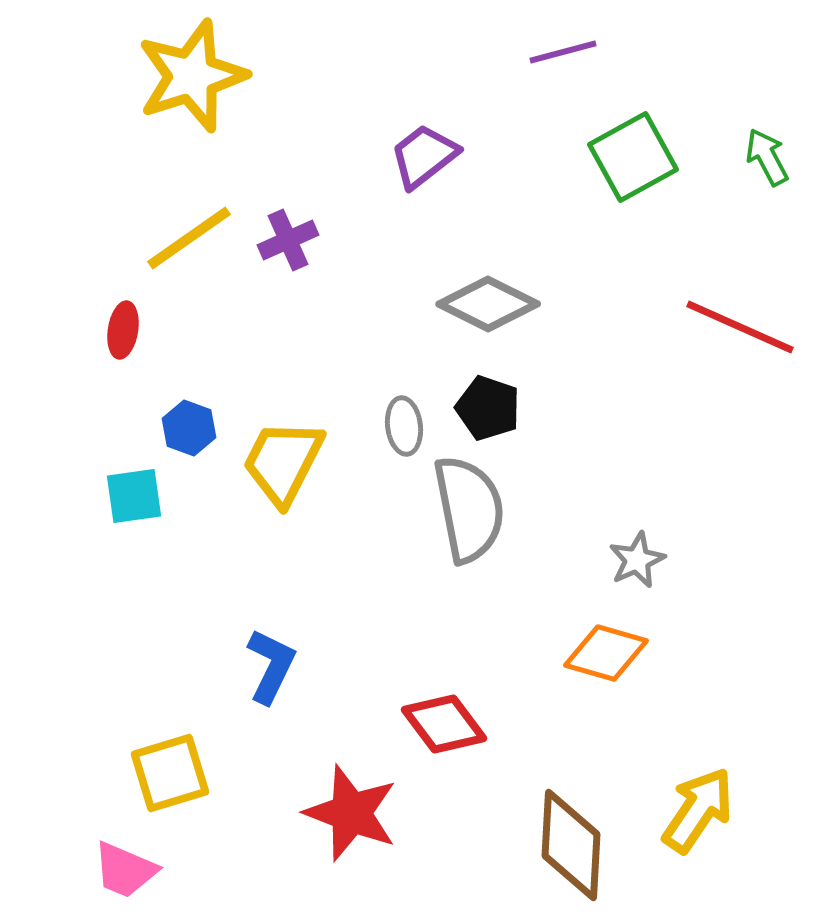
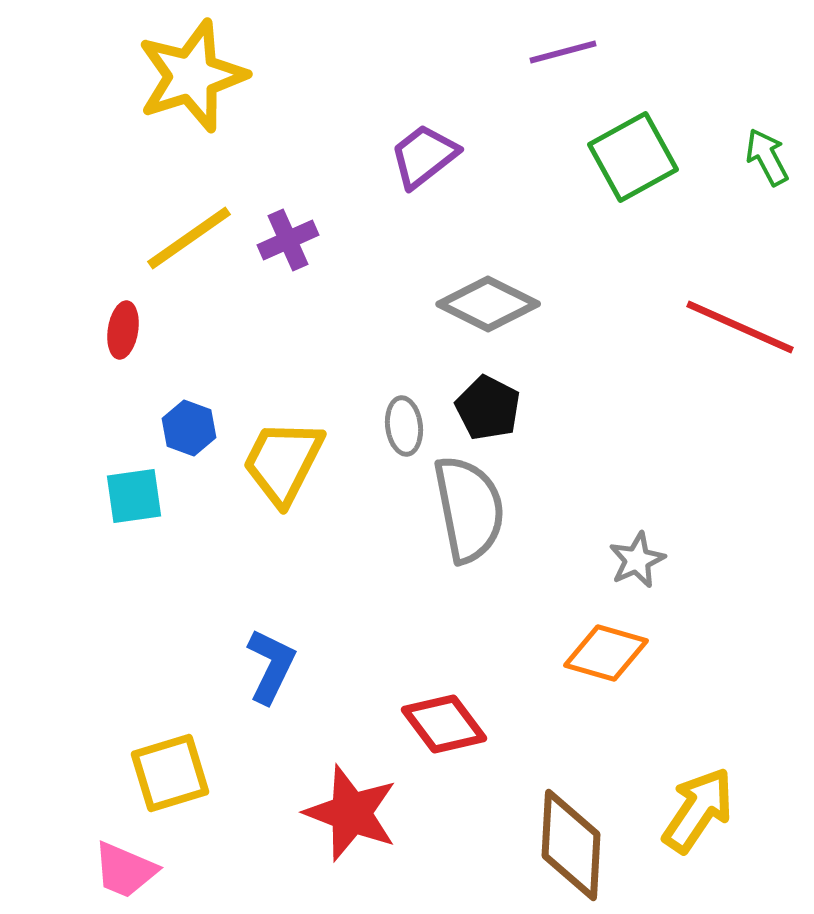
black pentagon: rotated 8 degrees clockwise
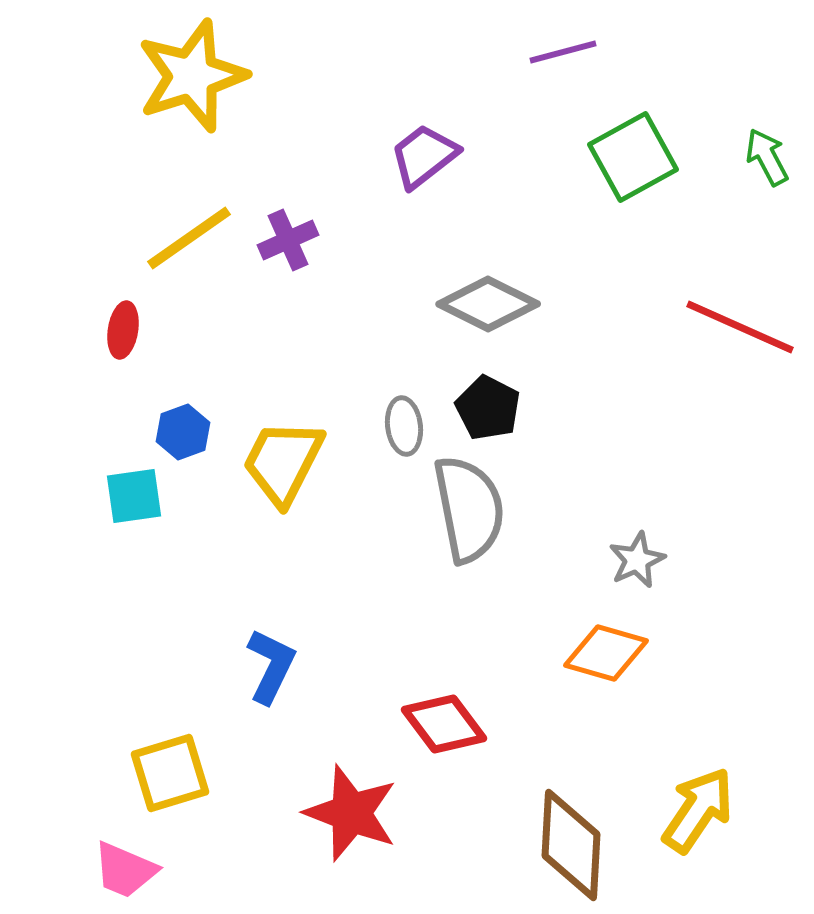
blue hexagon: moved 6 px left, 4 px down; rotated 20 degrees clockwise
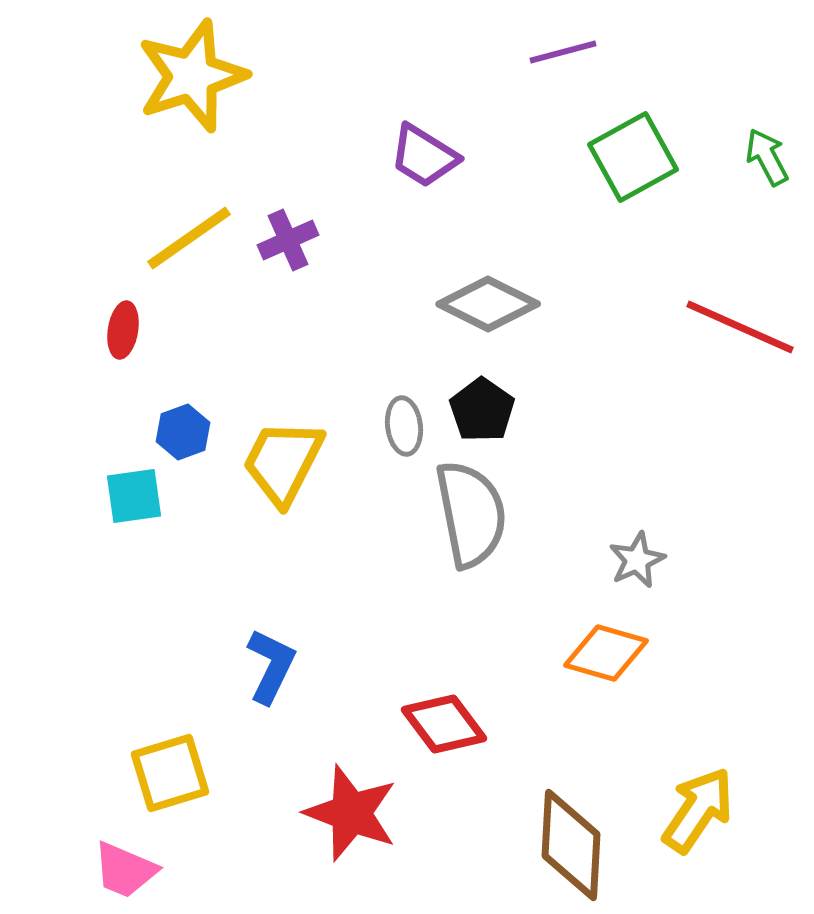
purple trapezoid: rotated 110 degrees counterclockwise
black pentagon: moved 6 px left, 2 px down; rotated 8 degrees clockwise
gray semicircle: moved 2 px right, 5 px down
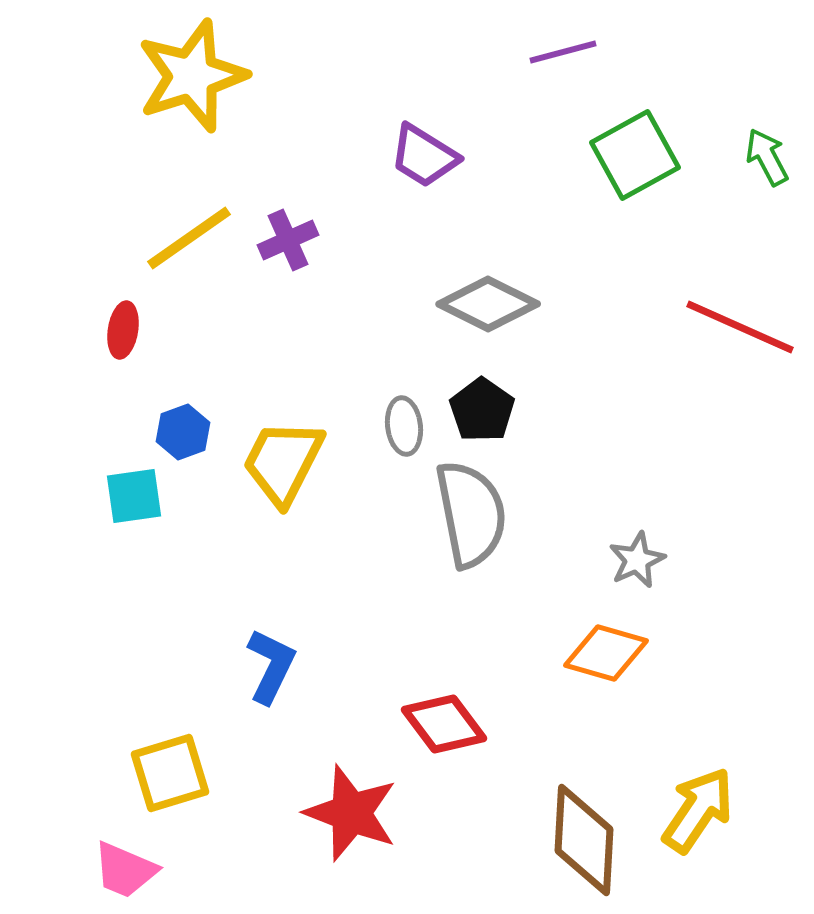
green square: moved 2 px right, 2 px up
brown diamond: moved 13 px right, 5 px up
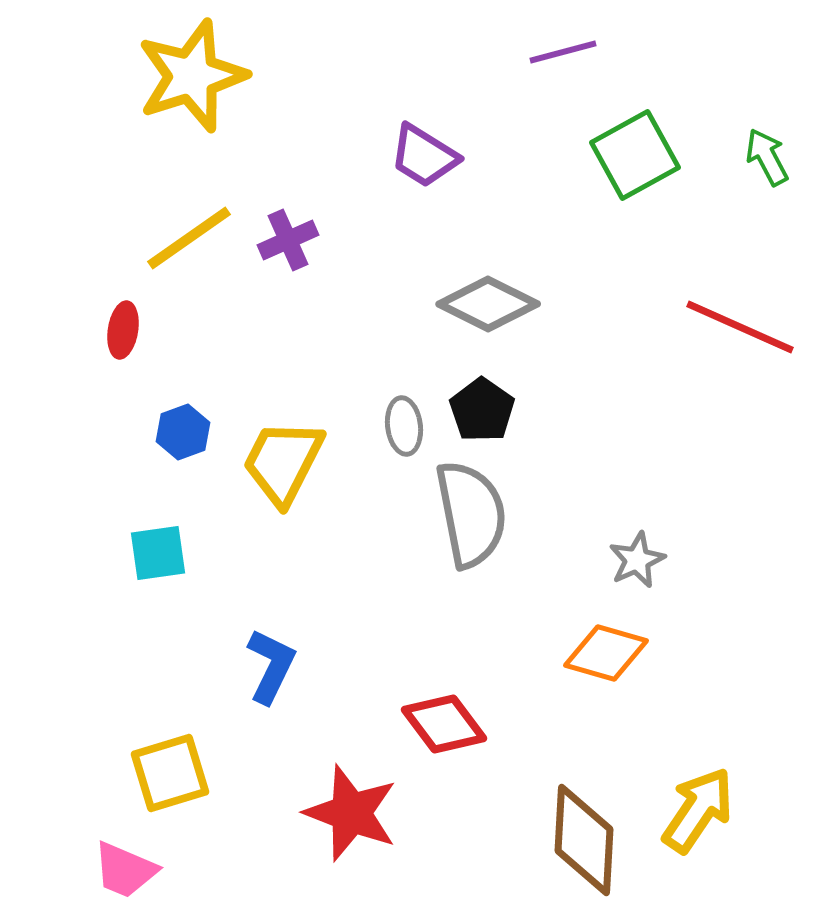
cyan square: moved 24 px right, 57 px down
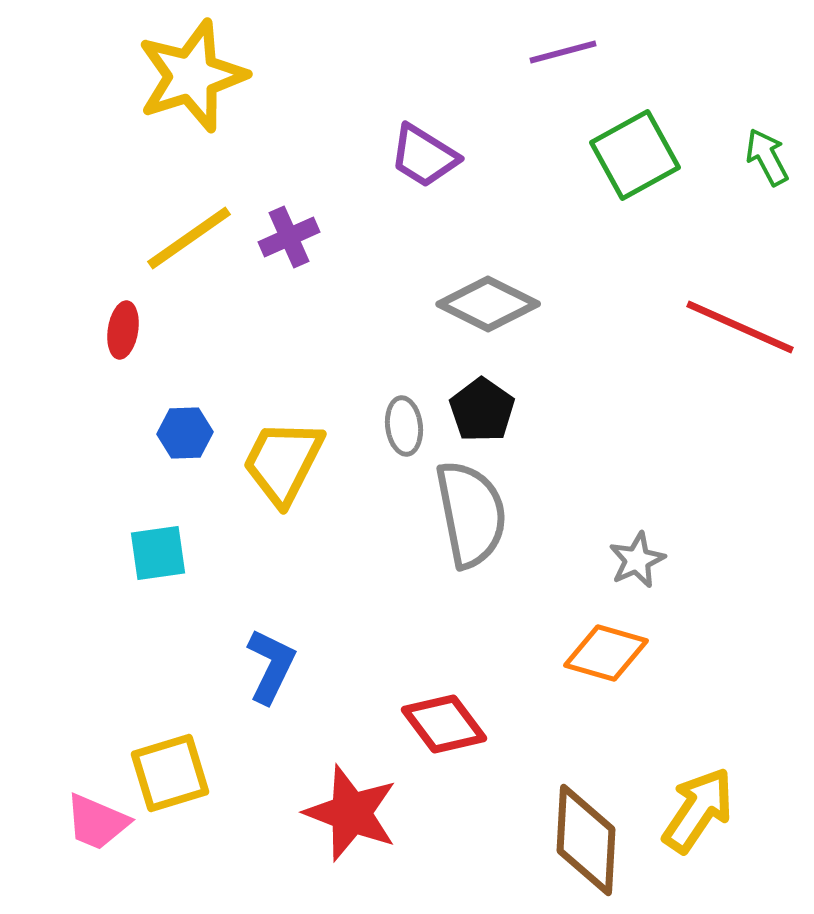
purple cross: moved 1 px right, 3 px up
blue hexagon: moved 2 px right, 1 px down; rotated 18 degrees clockwise
brown diamond: moved 2 px right
pink trapezoid: moved 28 px left, 48 px up
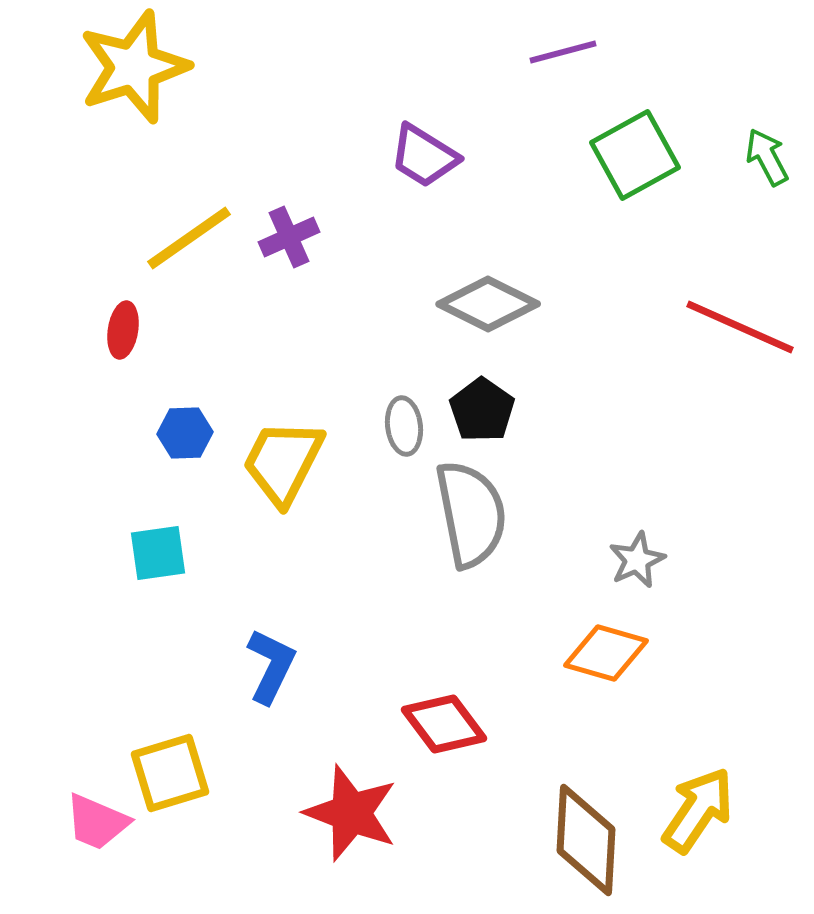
yellow star: moved 58 px left, 9 px up
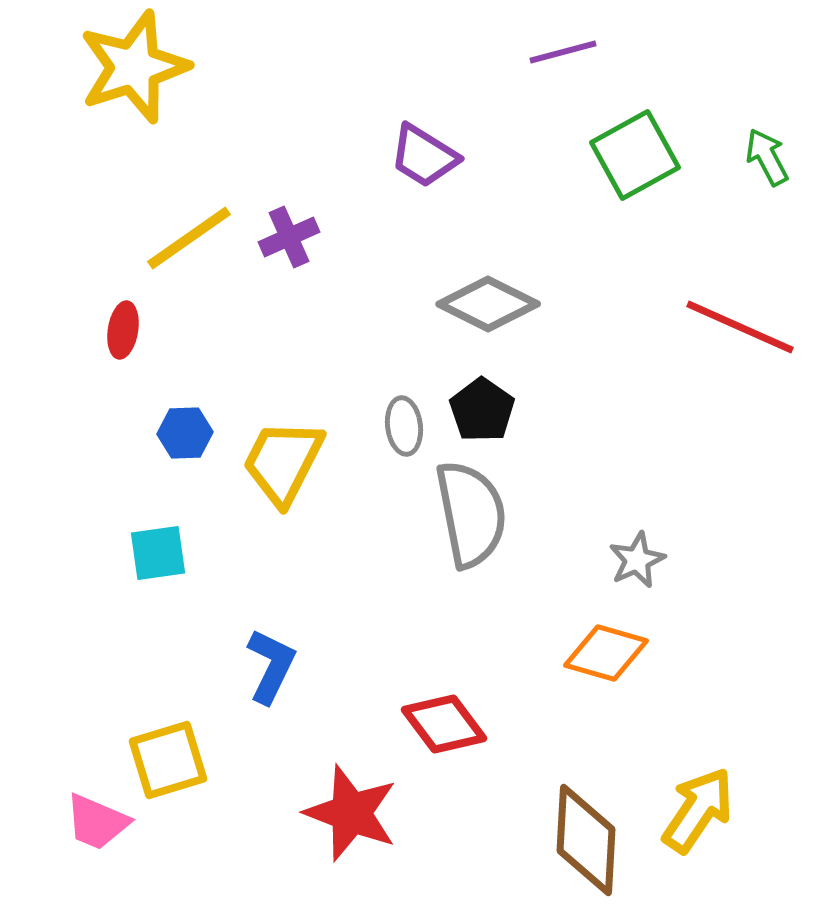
yellow square: moved 2 px left, 13 px up
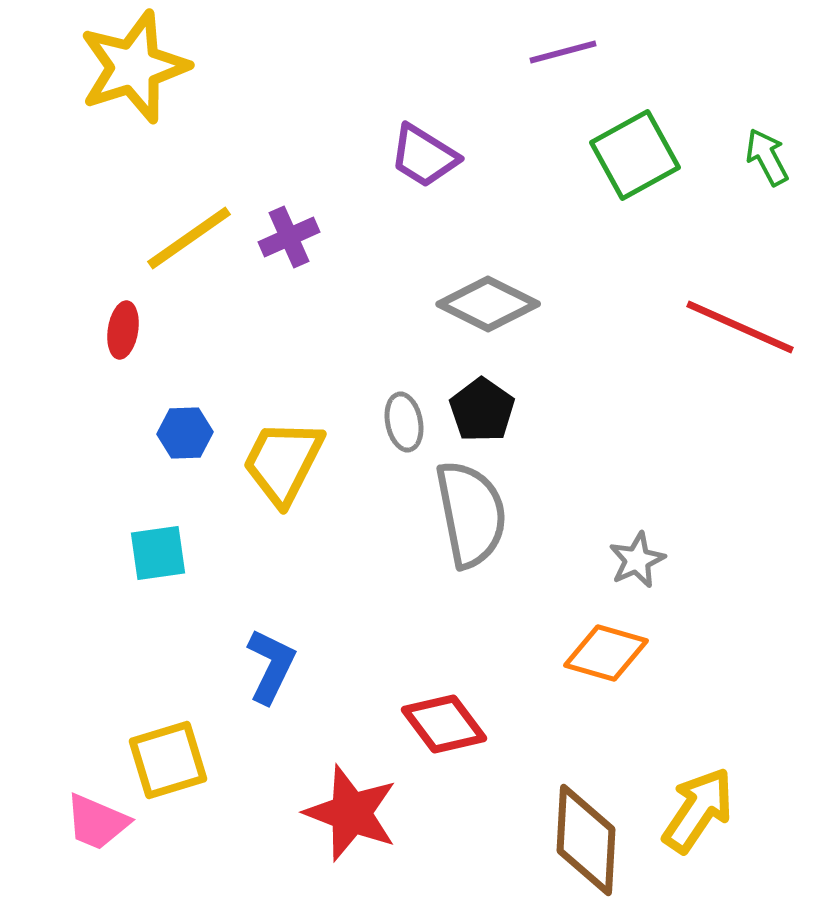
gray ellipse: moved 4 px up; rotated 4 degrees counterclockwise
